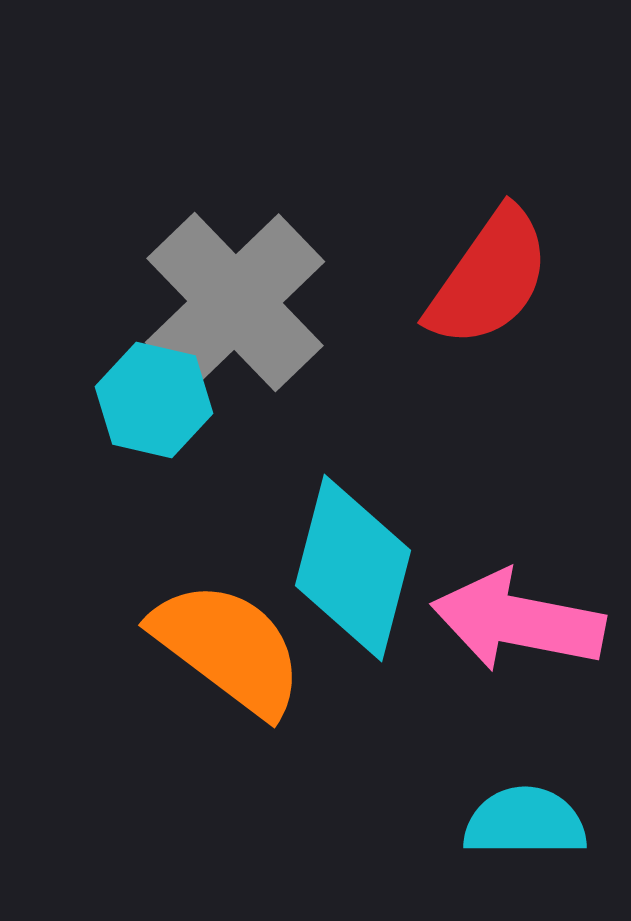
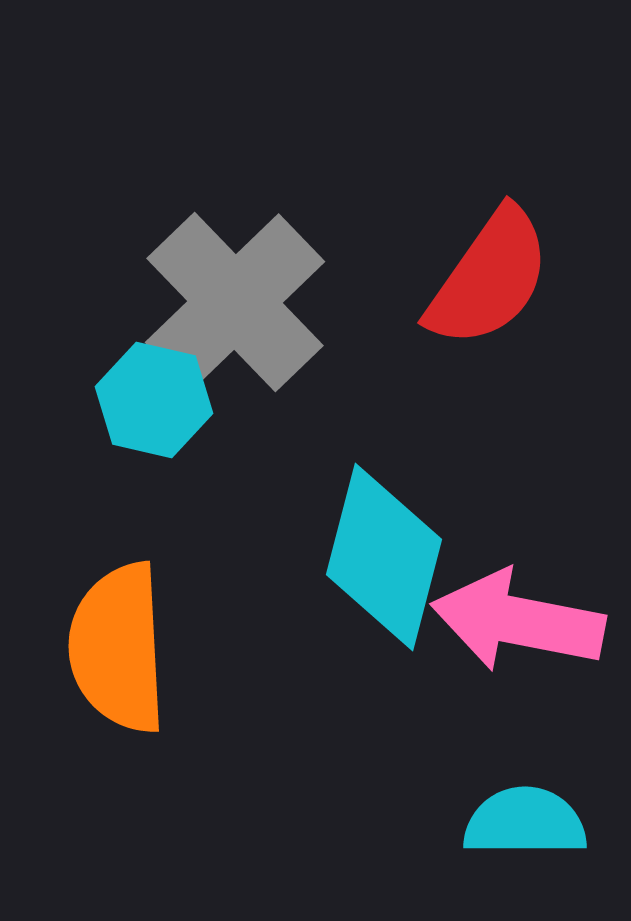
cyan diamond: moved 31 px right, 11 px up
orange semicircle: moved 110 px left; rotated 130 degrees counterclockwise
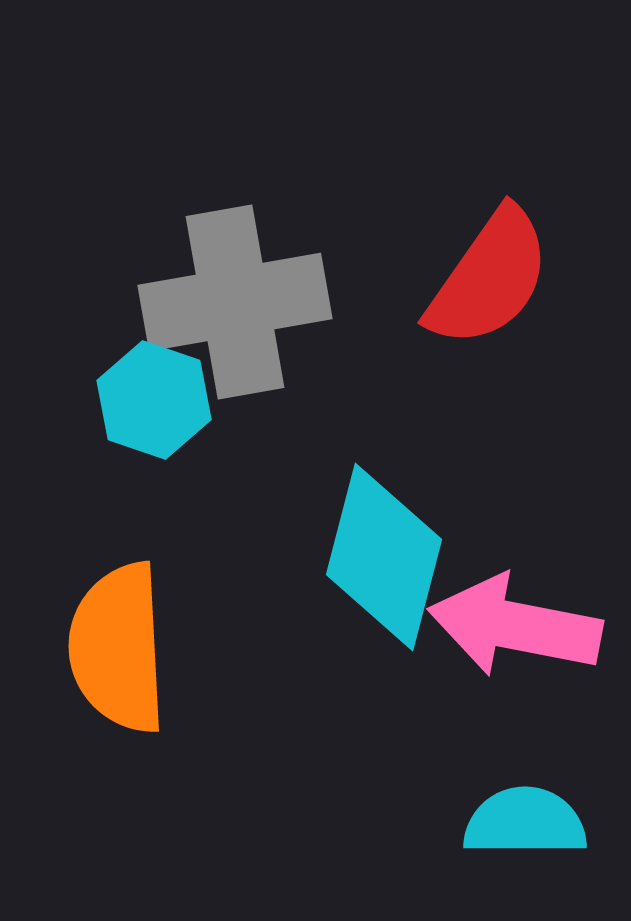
gray cross: rotated 34 degrees clockwise
cyan hexagon: rotated 6 degrees clockwise
pink arrow: moved 3 px left, 5 px down
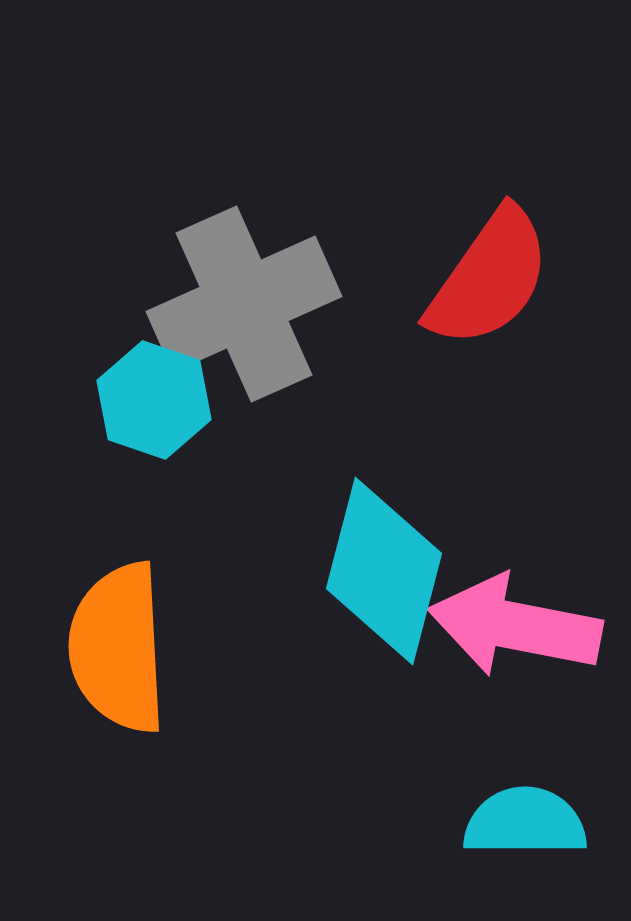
gray cross: moved 9 px right, 2 px down; rotated 14 degrees counterclockwise
cyan diamond: moved 14 px down
